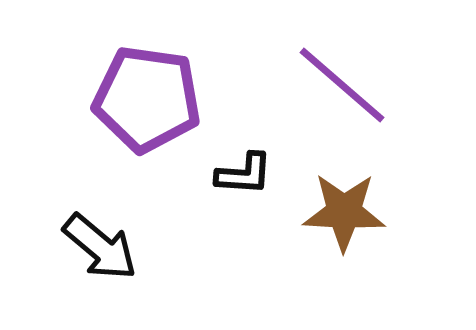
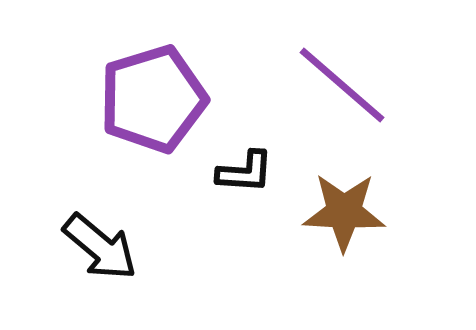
purple pentagon: moved 6 px right; rotated 25 degrees counterclockwise
black L-shape: moved 1 px right, 2 px up
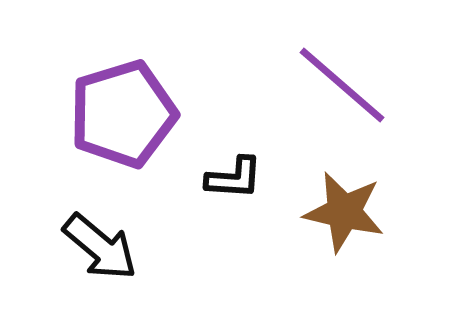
purple pentagon: moved 30 px left, 15 px down
black L-shape: moved 11 px left, 6 px down
brown star: rotated 10 degrees clockwise
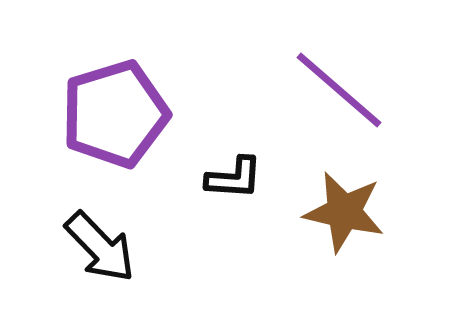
purple line: moved 3 px left, 5 px down
purple pentagon: moved 8 px left
black arrow: rotated 6 degrees clockwise
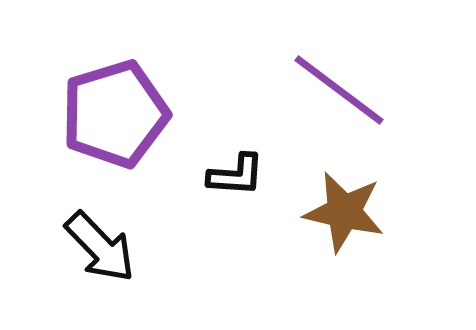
purple line: rotated 4 degrees counterclockwise
black L-shape: moved 2 px right, 3 px up
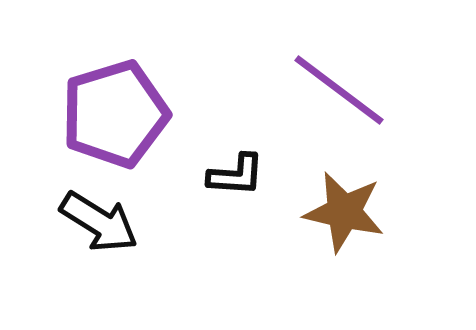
black arrow: moved 1 px left, 25 px up; rotated 14 degrees counterclockwise
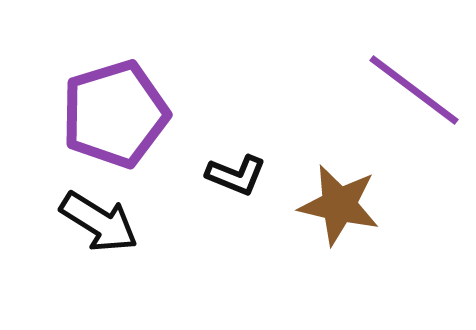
purple line: moved 75 px right
black L-shape: rotated 18 degrees clockwise
brown star: moved 5 px left, 7 px up
